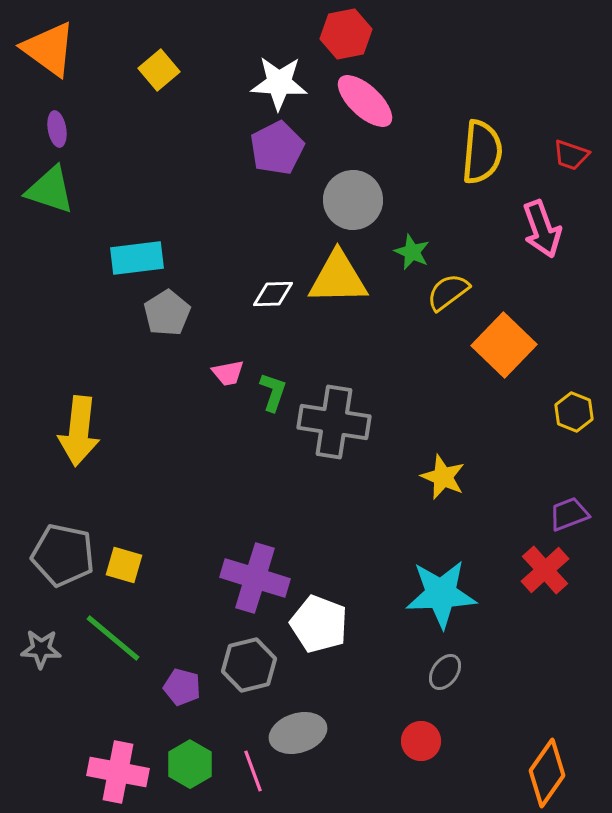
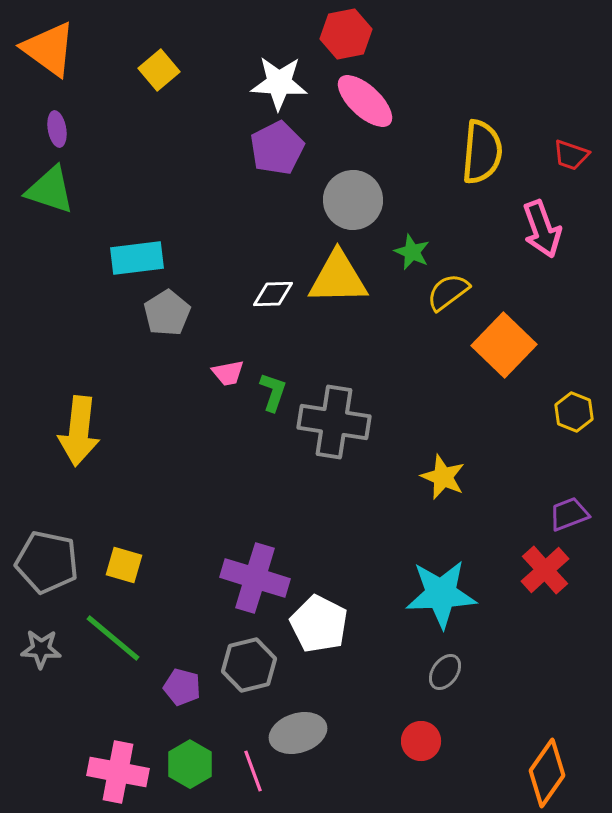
gray pentagon at (63, 555): moved 16 px left, 7 px down
white pentagon at (319, 624): rotated 6 degrees clockwise
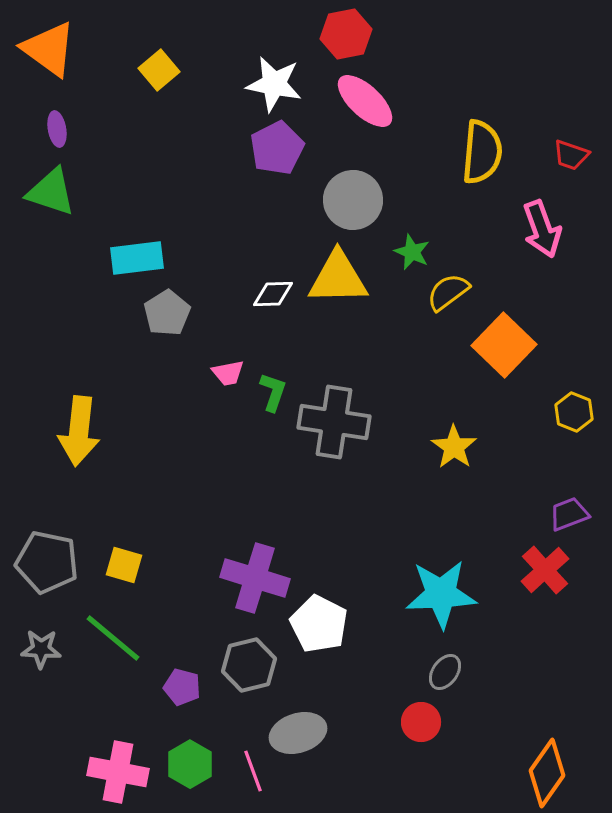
white star at (279, 83): moved 5 px left, 1 px down; rotated 8 degrees clockwise
green triangle at (50, 190): moved 1 px right, 2 px down
yellow star at (443, 477): moved 11 px right, 30 px up; rotated 12 degrees clockwise
red circle at (421, 741): moved 19 px up
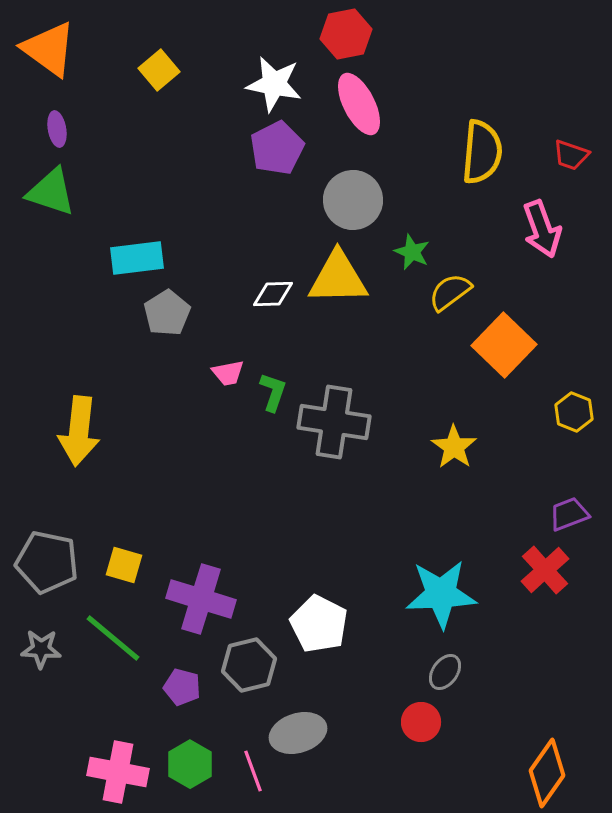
pink ellipse at (365, 101): moved 6 px left, 3 px down; rotated 20 degrees clockwise
yellow semicircle at (448, 292): moved 2 px right
purple cross at (255, 578): moved 54 px left, 21 px down
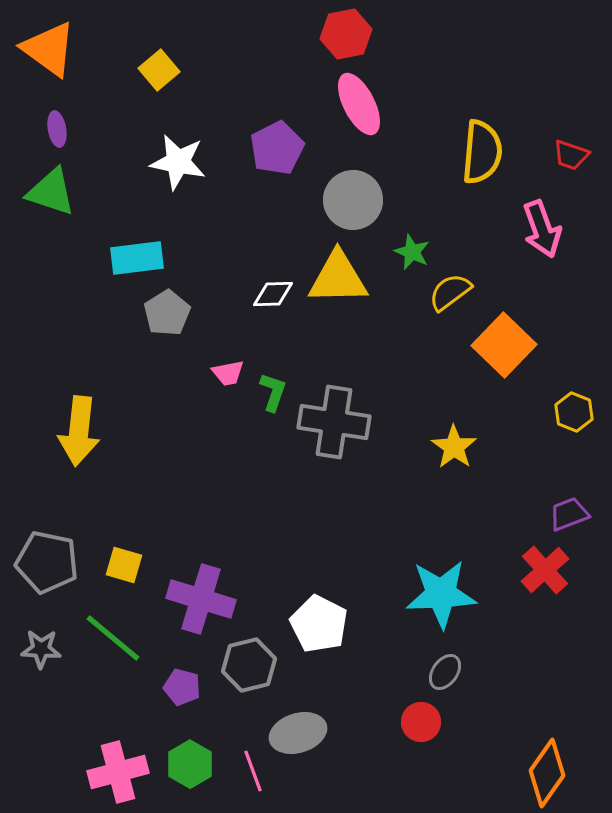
white star at (274, 84): moved 96 px left, 78 px down
pink cross at (118, 772): rotated 26 degrees counterclockwise
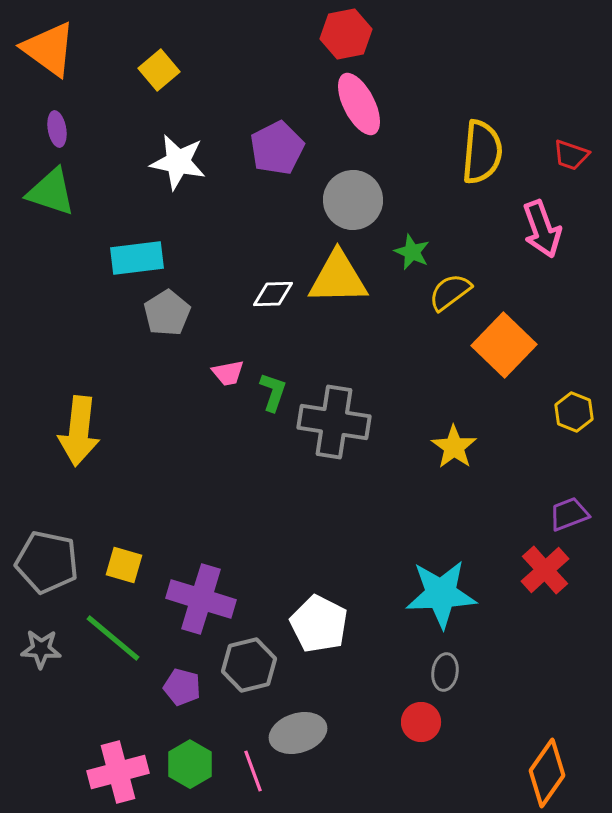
gray ellipse at (445, 672): rotated 27 degrees counterclockwise
